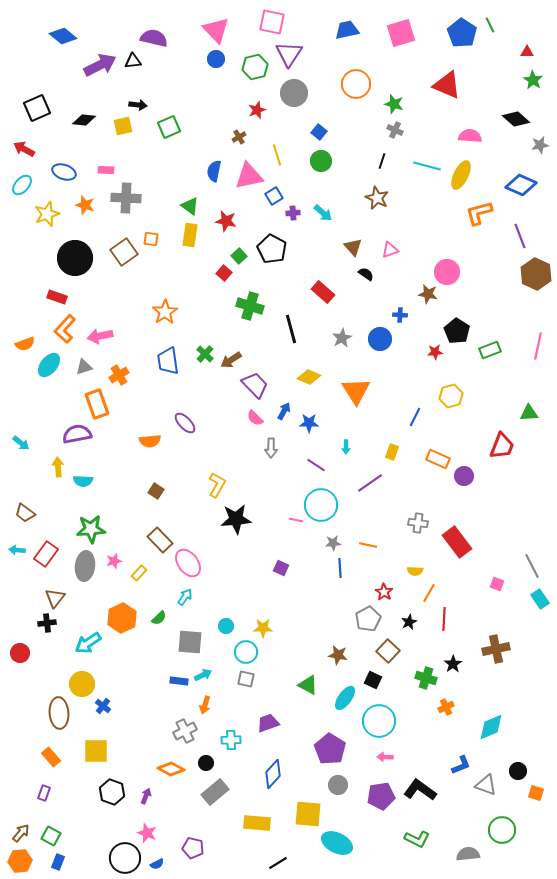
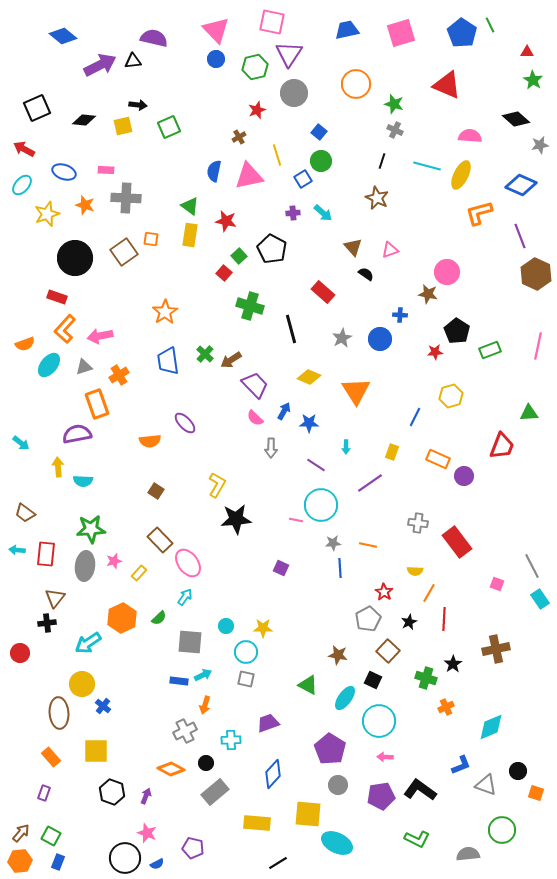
blue square at (274, 196): moved 29 px right, 17 px up
red rectangle at (46, 554): rotated 30 degrees counterclockwise
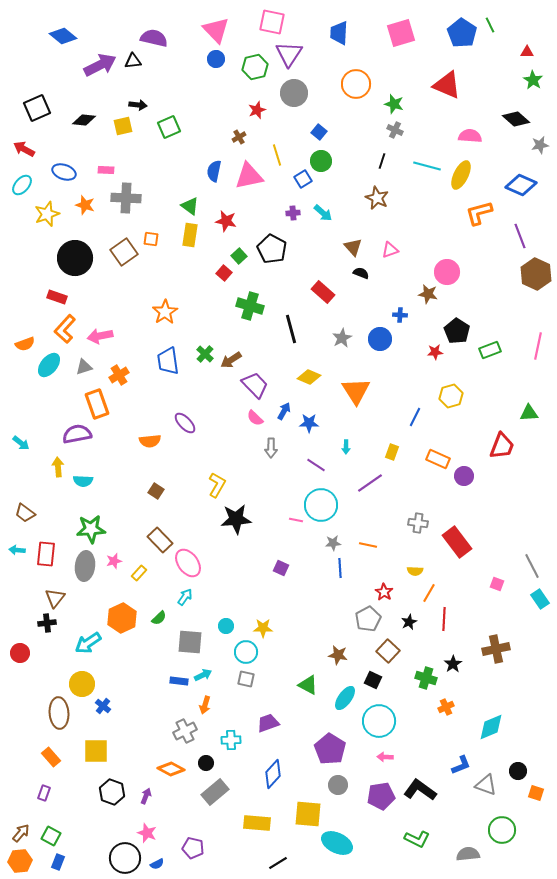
blue trapezoid at (347, 30): moved 8 px left, 3 px down; rotated 75 degrees counterclockwise
black semicircle at (366, 274): moved 5 px left, 1 px up; rotated 14 degrees counterclockwise
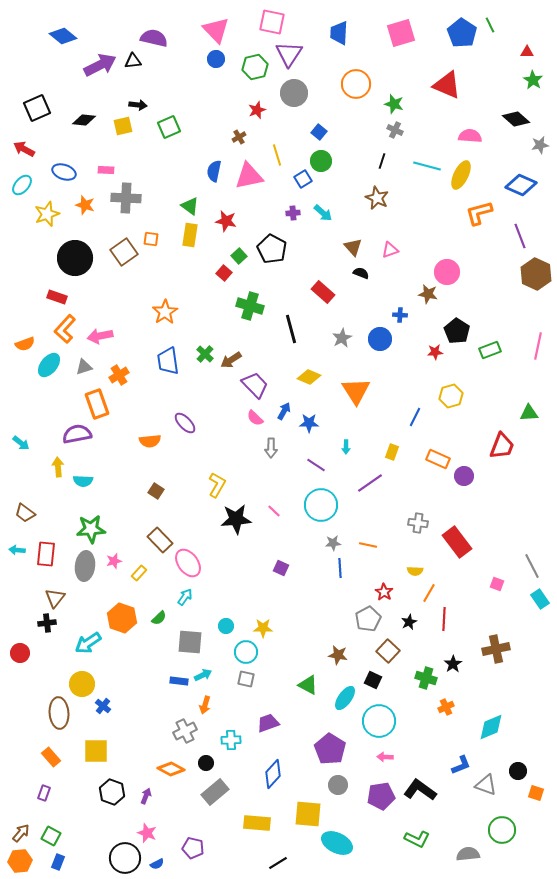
pink line at (296, 520): moved 22 px left, 9 px up; rotated 32 degrees clockwise
orange hexagon at (122, 618): rotated 16 degrees counterclockwise
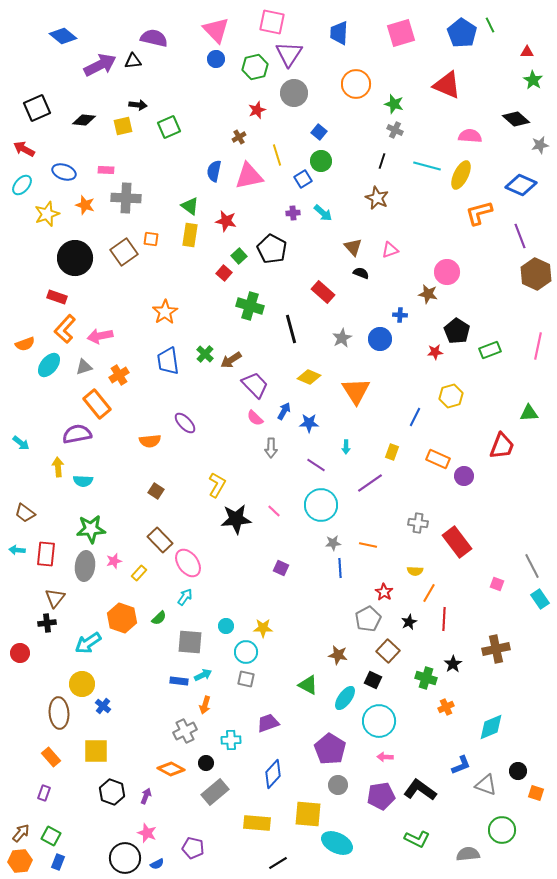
orange rectangle at (97, 404): rotated 20 degrees counterclockwise
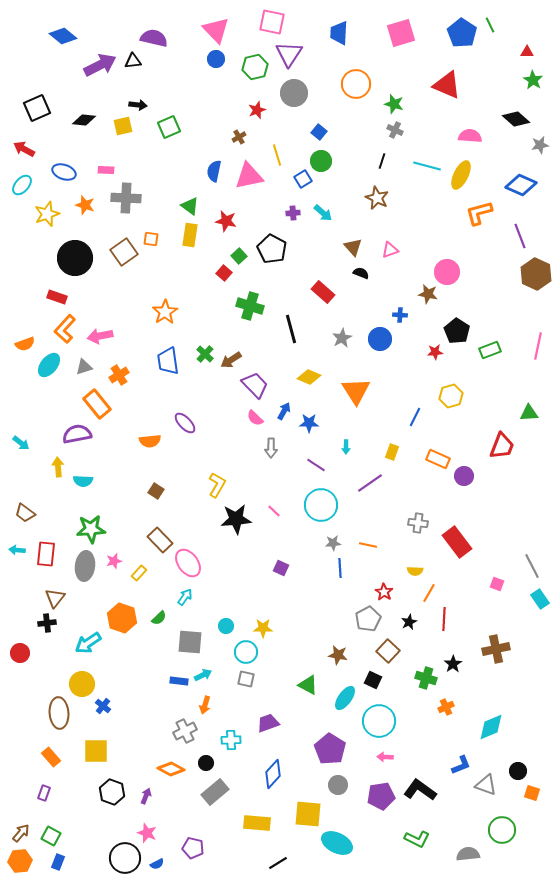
orange square at (536, 793): moved 4 px left
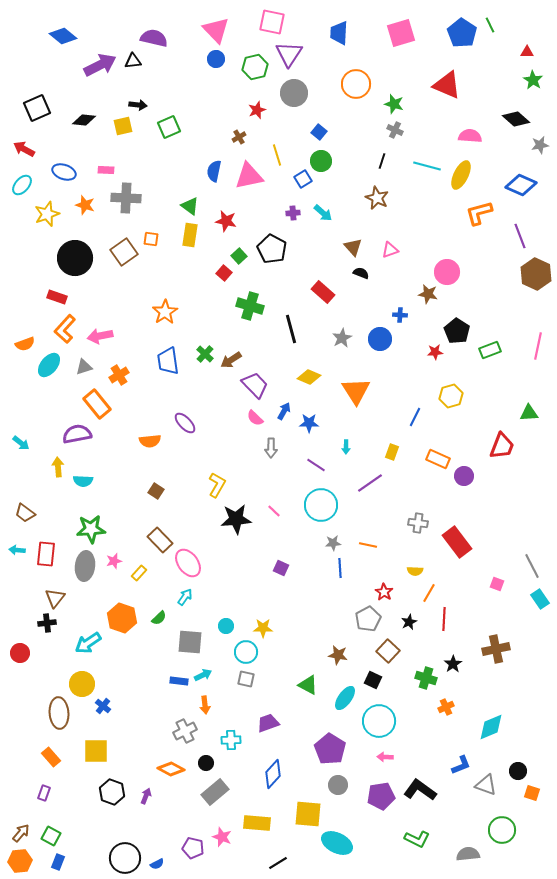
orange arrow at (205, 705): rotated 24 degrees counterclockwise
pink star at (147, 833): moved 75 px right, 4 px down
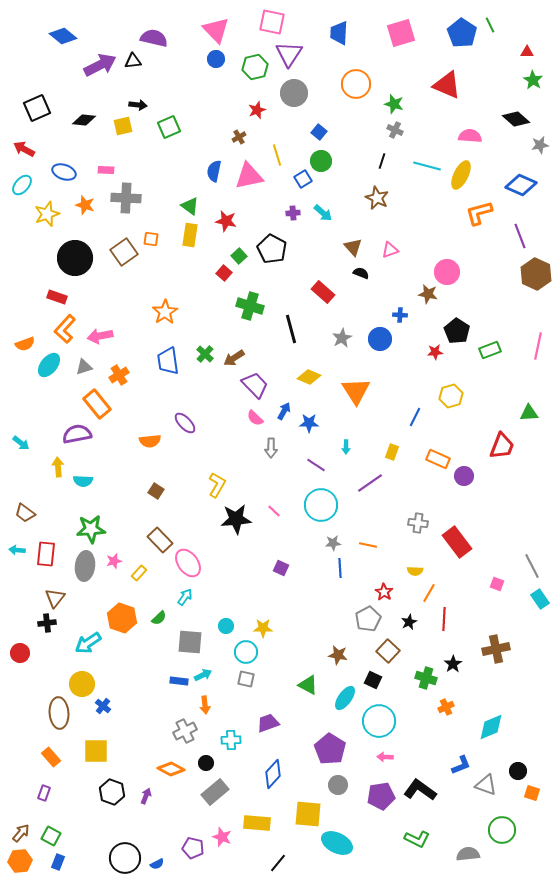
brown arrow at (231, 360): moved 3 px right, 2 px up
black line at (278, 863): rotated 18 degrees counterclockwise
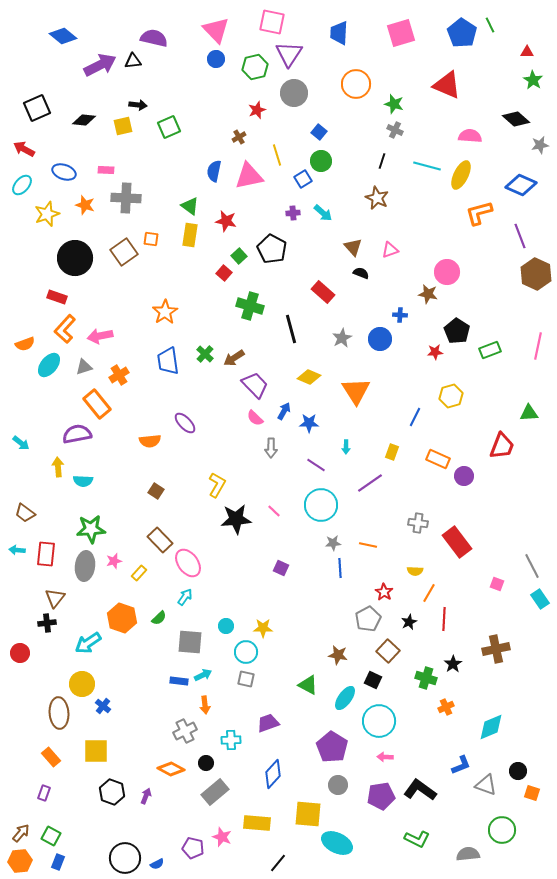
purple pentagon at (330, 749): moved 2 px right, 2 px up
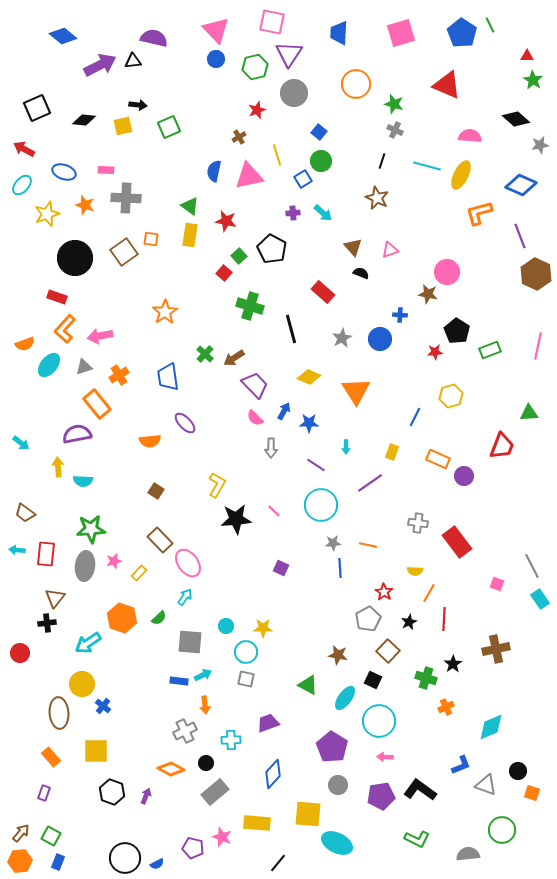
red triangle at (527, 52): moved 4 px down
blue trapezoid at (168, 361): moved 16 px down
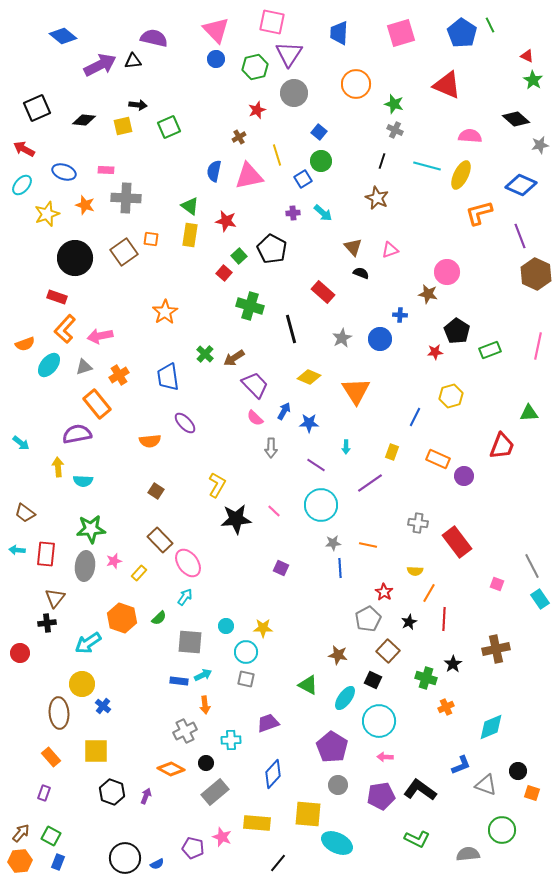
red triangle at (527, 56): rotated 24 degrees clockwise
